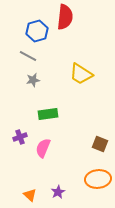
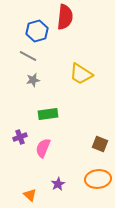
purple star: moved 8 px up
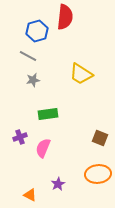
brown square: moved 6 px up
orange ellipse: moved 5 px up
orange triangle: rotated 16 degrees counterclockwise
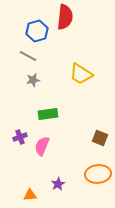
pink semicircle: moved 1 px left, 2 px up
orange triangle: rotated 32 degrees counterclockwise
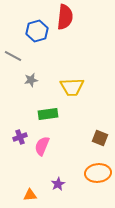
gray line: moved 15 px left
yellow trapezoid: moved 9 px left, 13 px down; rotated 35 degrees counterclockwise
gray star: moved 2 px left
orange ellipse: moved 1 px up
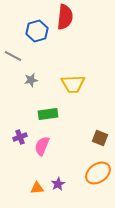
yellow trapezoid: moved 1 px right, 3 px up
orange ellipse: rotated 30 degrees counterclockwise
orange triangle: moved 7 px right, 7 px up
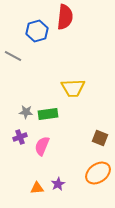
gray star: moved 5 px left, 32 px down; rotated 16 degrees clockwise
yellow trapezoid: moved 4 px down
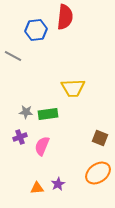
blue hexagon: moved 1 px left, 1 px up; rotated 10 degrees clockwise
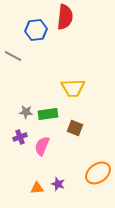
brown square: moved 25 px left, 10 px up
purple star: rotated 24 degrees counterclockwise
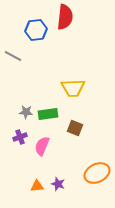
orange ellipse: moved 1 px left; rotated 10 degrees clockwise
orange triangle: moved 2 px up
